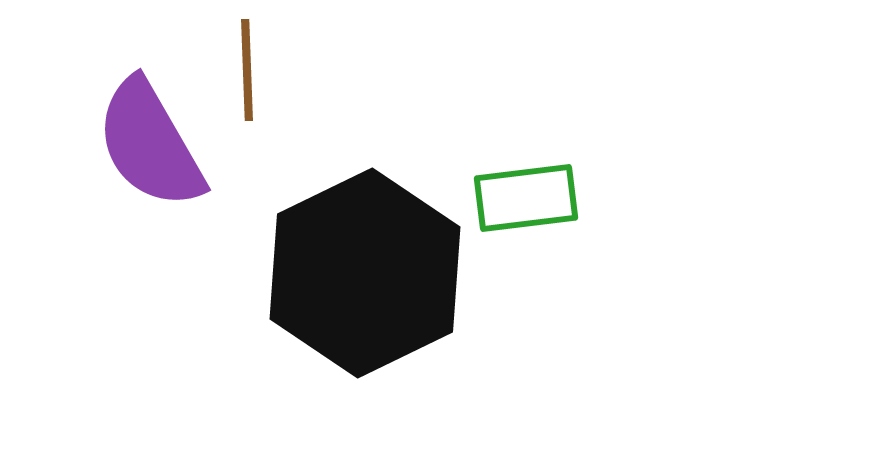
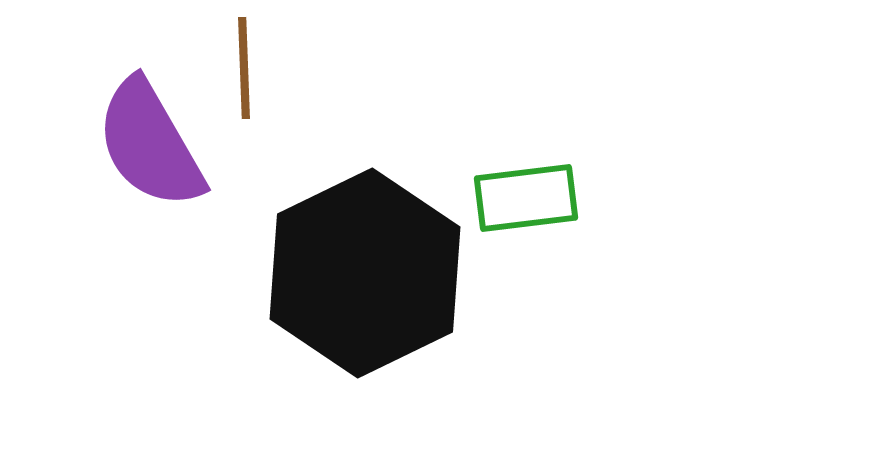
brown line: moved 3 px left, 2 px up
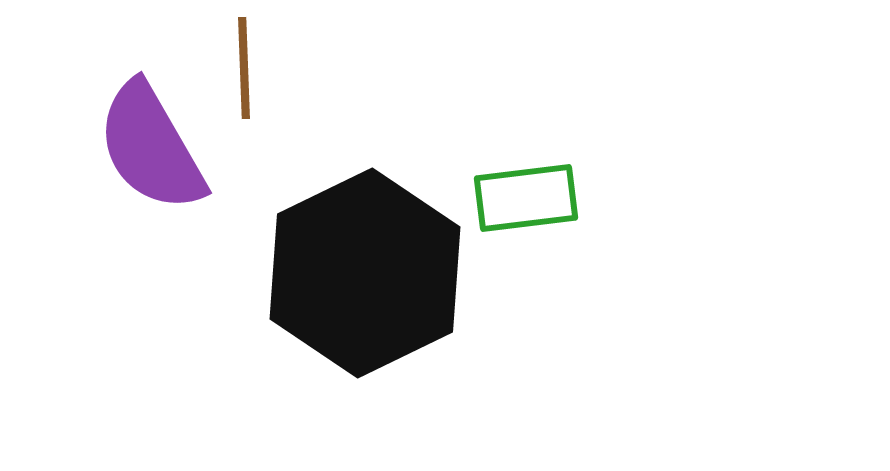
purple semicircle: moved 1 px right, 3 px down
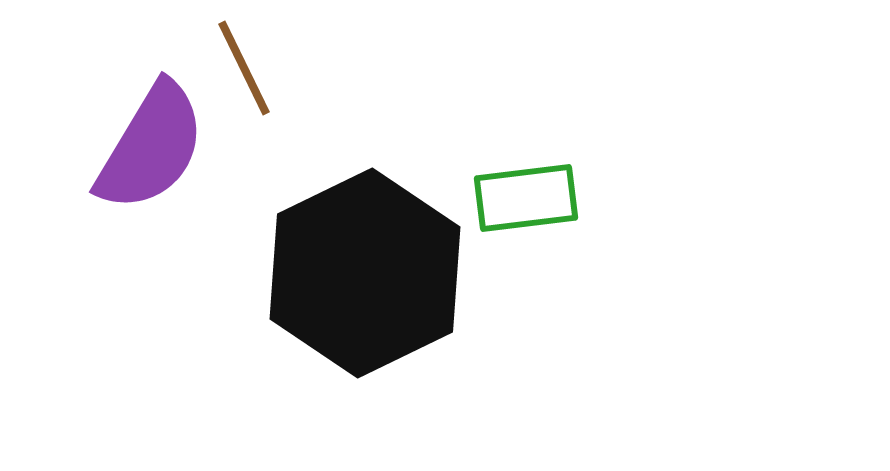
brown line: rotated 24 degrees counterclockwise
purple semicircle: rotated 119 degrees counterclockwise
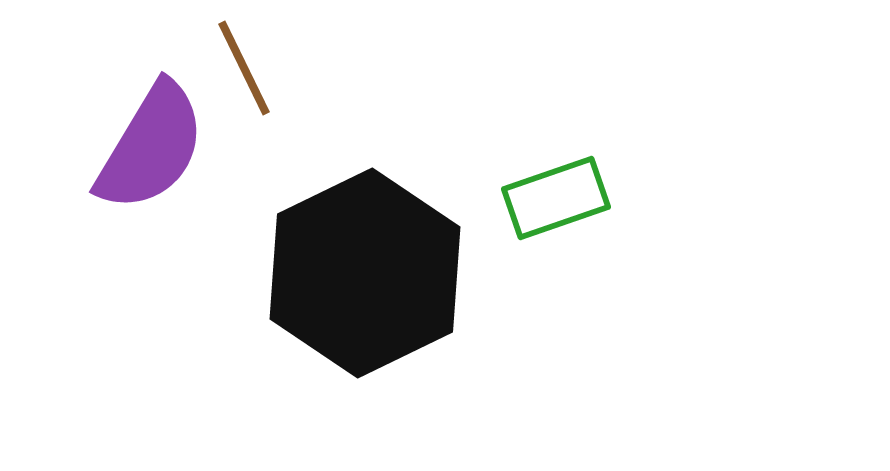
green rectangle: moved 30 px right; rotated 12 degrees counterclockwise
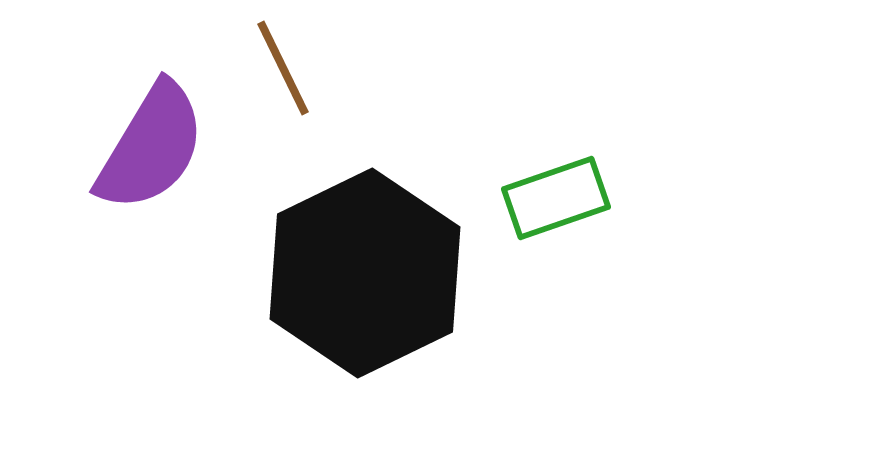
brown line: moved 39 px right
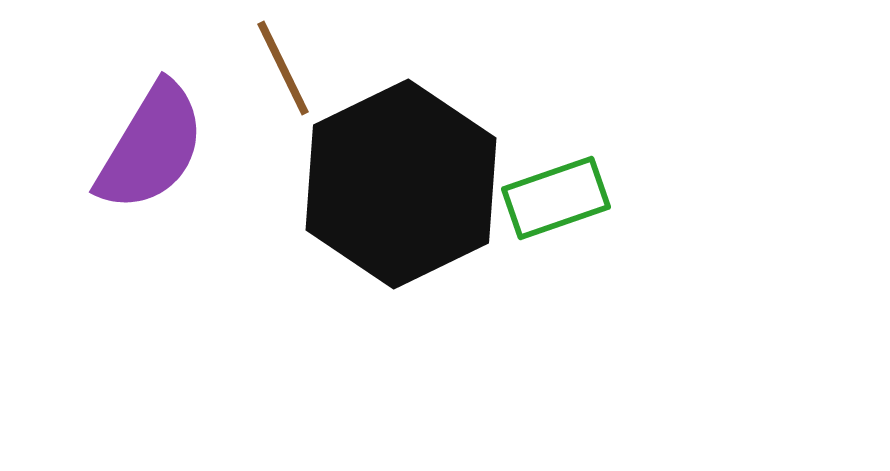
black hexagon: moved 36 px right, 89 px up
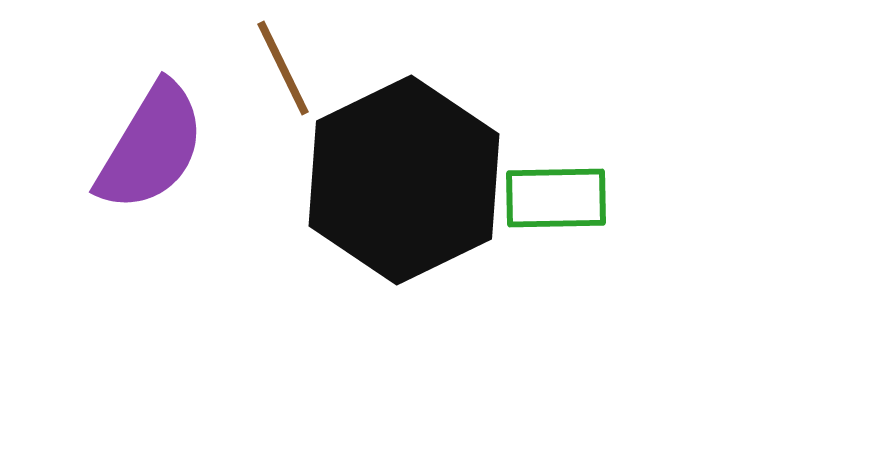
black hexagon: moved 3 px right, 4 px up
green rectangle: rotated 18 degrees clockwise
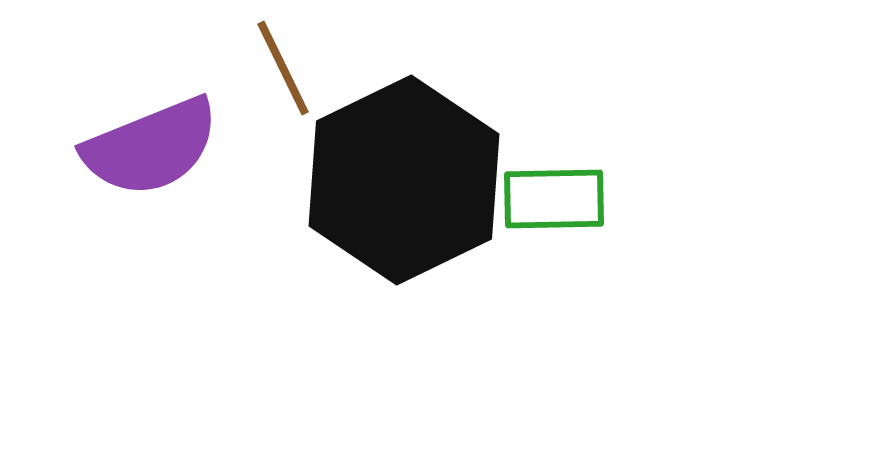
purple semicircle: rotated 37 degrees clockwise
green rectangle: moved 2 px left, 1 px down
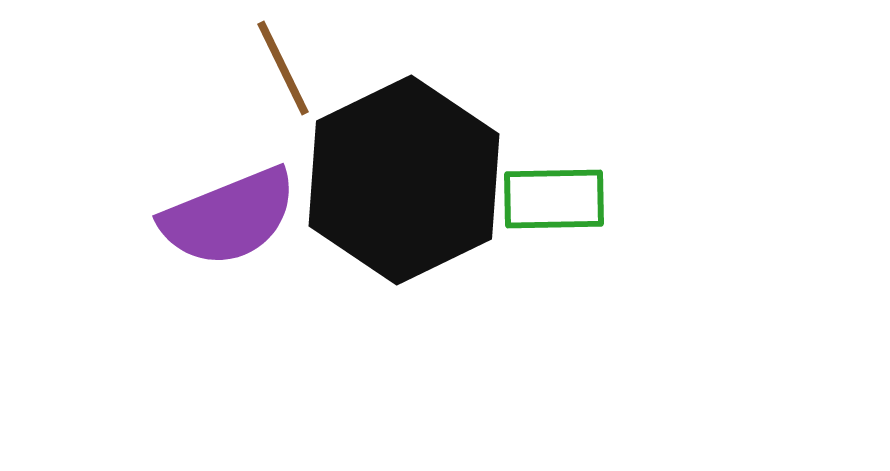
purple semicircle: moved 78 px right, 70 px down
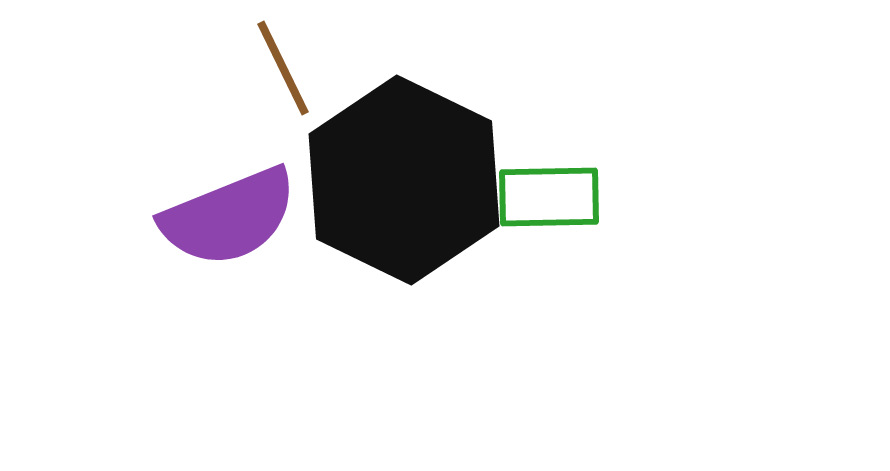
black hexagon: rotated 8 degrees counterclockwise
green rectangle: moved 5 px left, 2 px up
